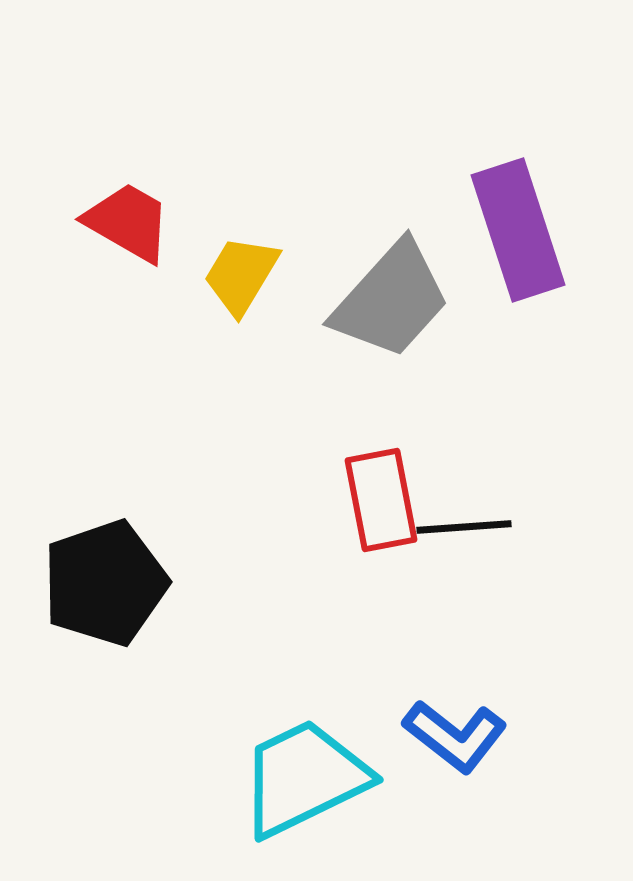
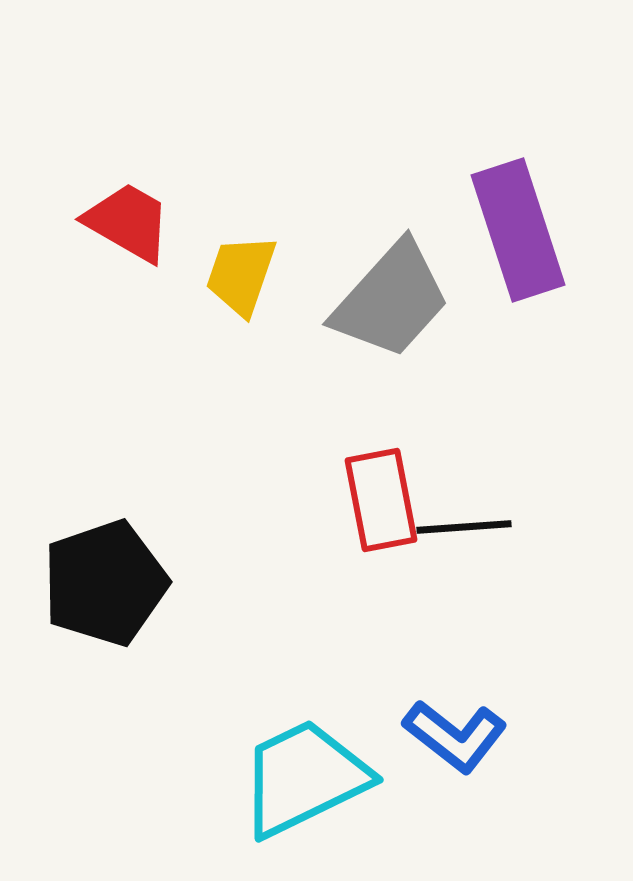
yellow trapezoid: rotated 12 degrees counterclockwise
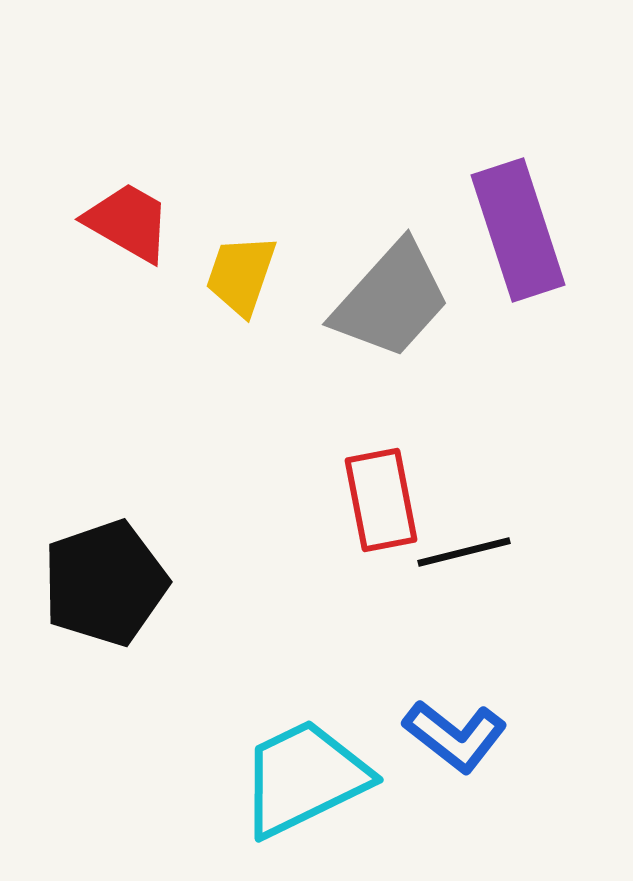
black line: moved 25 px down; rotated 10 degrees counterclockwise
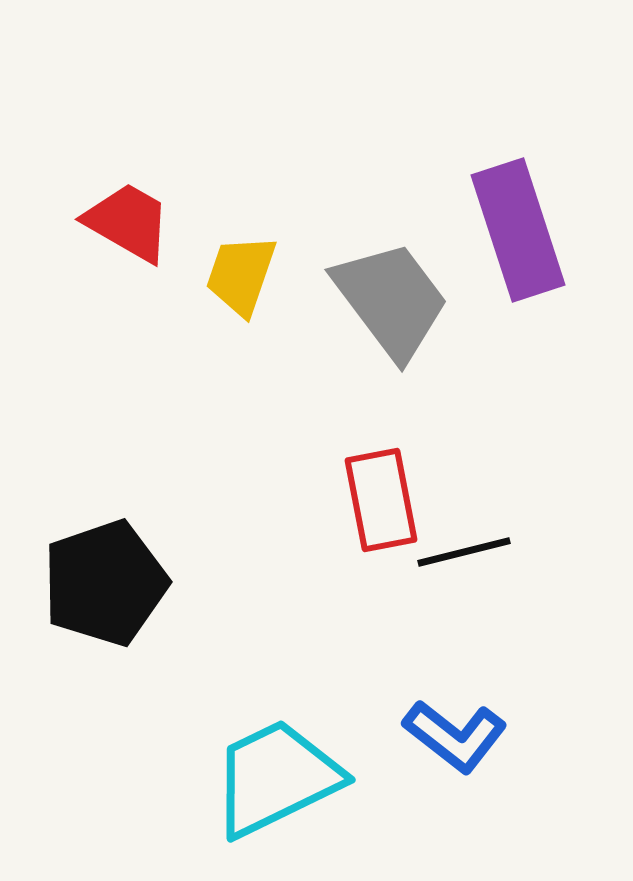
gray trapezoid: rotated 79 degrees counterclockwise
cyan trapezoid: moved 28 px left
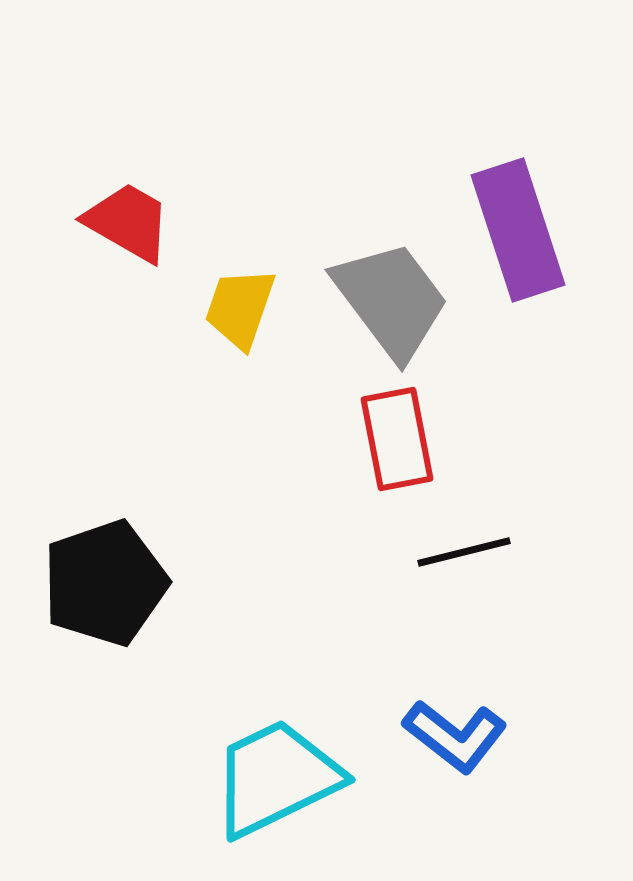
yellow trapezoid: moved 1 px left, 33 px down
red rectangle: moved 16 px right, 61 px up
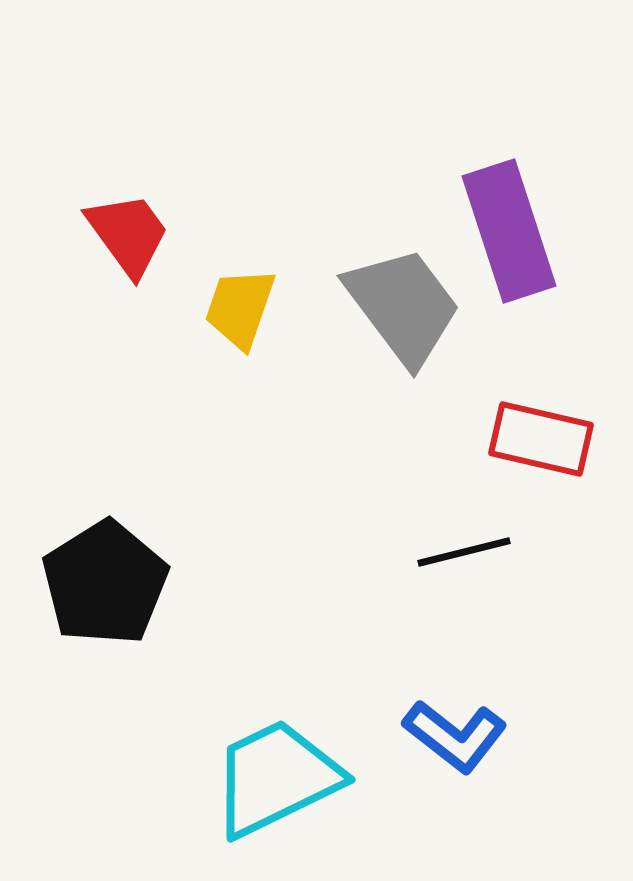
red trapezoid: moved 12 px down; rotated 24 degrees clockwise
purple rectangle: moved 9 px left, 1 px down
gray trapezoid: moved 12 px right, 6 px down
red rectangle: moved 144 px right; rotated 66 degrees counterclockwise
black pentagon: rotated 13 degrees counterclockwise
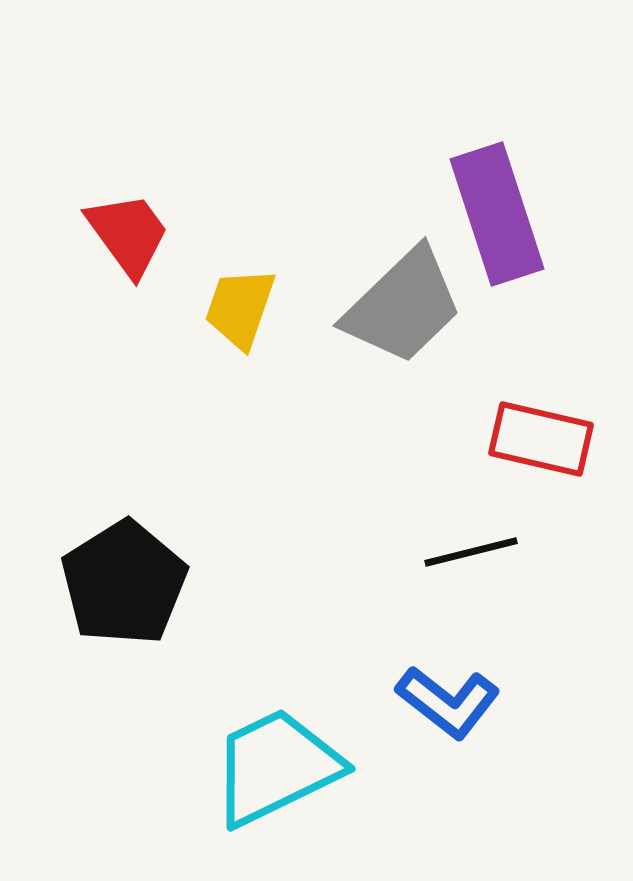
purple rectangle: moved 12 px left, 17 px up
gray trapezoid: rotated 83 degrees clockwise
black line: moved 7 px right
black pentagon: moved 19 px right
blue L-shape: moved 7 px left, 34 px up
cyan trapezoid: moved 11 px up
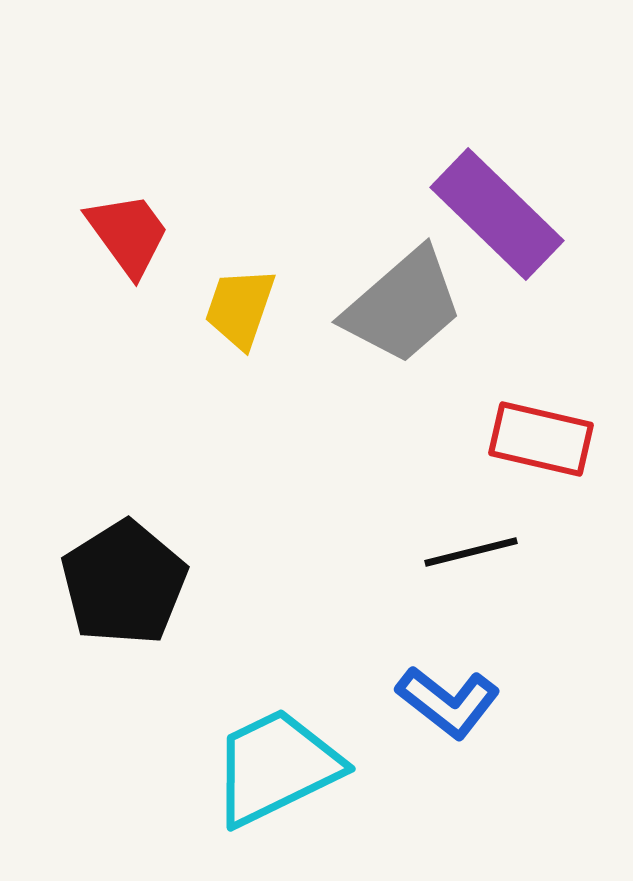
purple rectangle: rotated 28 degrees counterclockwise
gray trapezoid: rotated 3 degrees clockwise
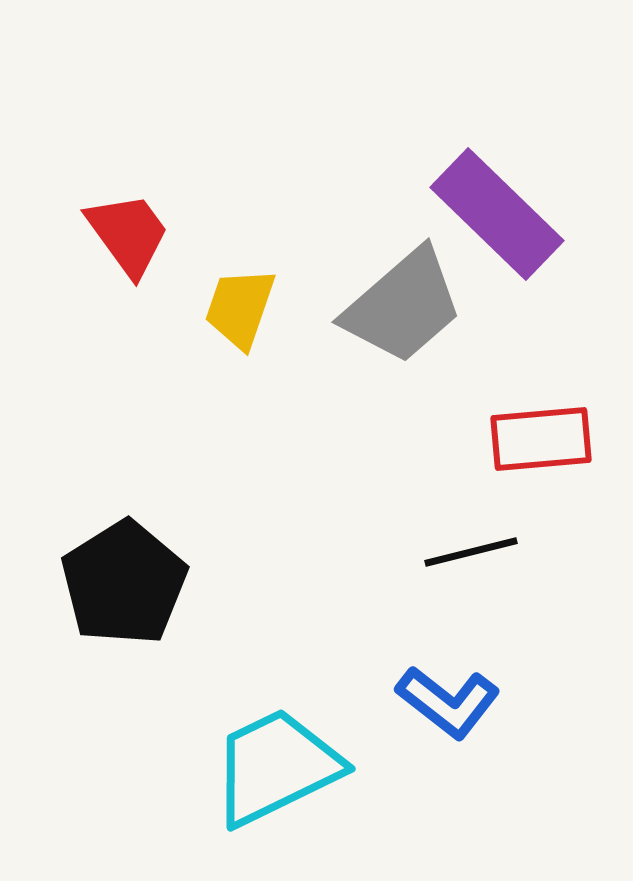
red rectangle: rotated 18 degrees counterclockwise
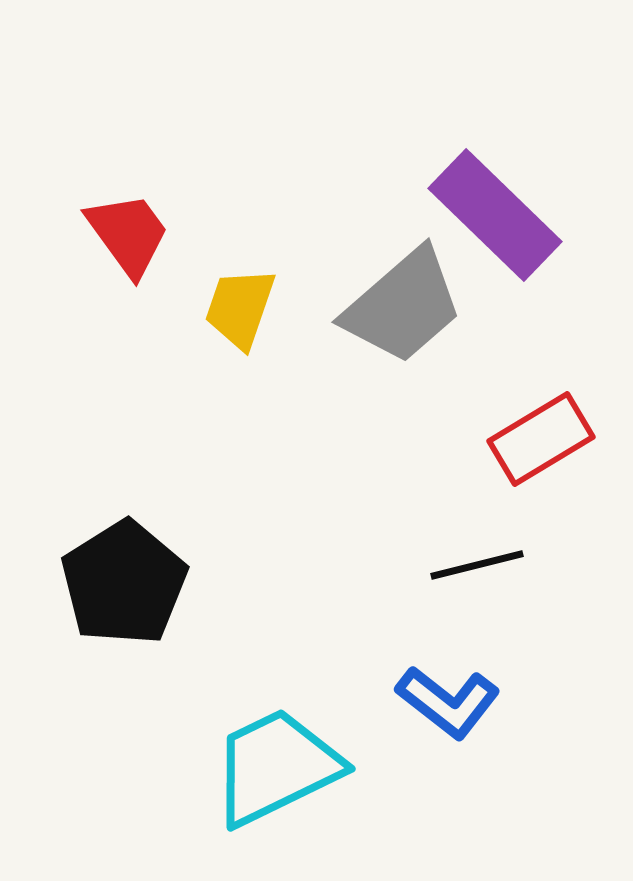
purple rectangle: moved 2 px left, 1 px down
red rectangle: rotated 26 degrees counterclockwise
black line: moved 6 px right, 13 px down
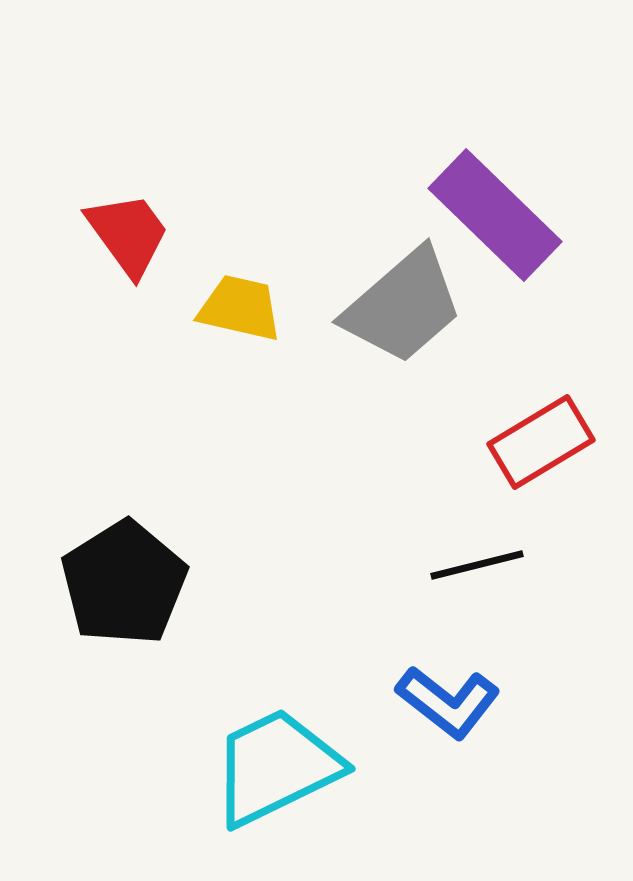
yellow trapezoid: rotated 84 degrees clockwise
red rectangle: moved 3 px down
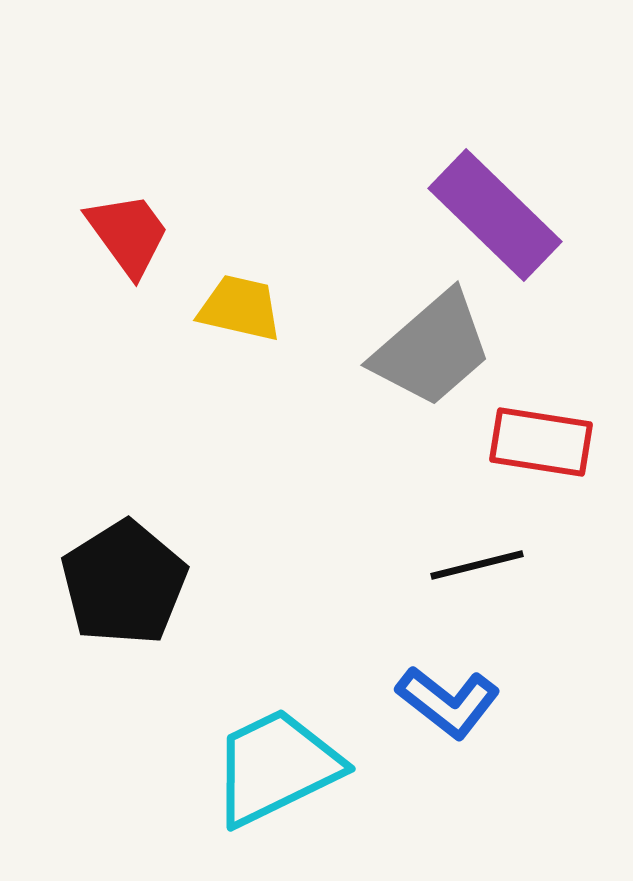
gray trapezoid: moved 29 px right, 43 px down
red rectangle: rotated 40 degrees clockwise
